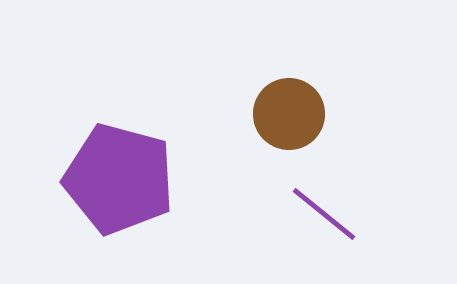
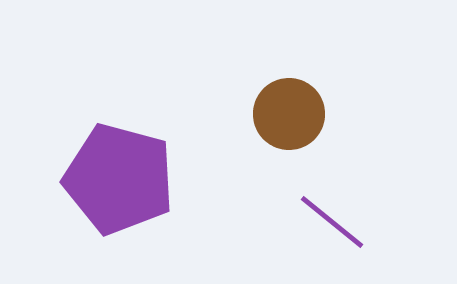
purple line: moved 8 px right, 8 px down
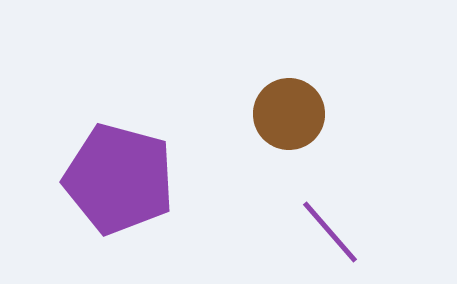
purple line: moved 2 px left, 10 px down; rotated 10 degrees clockwise
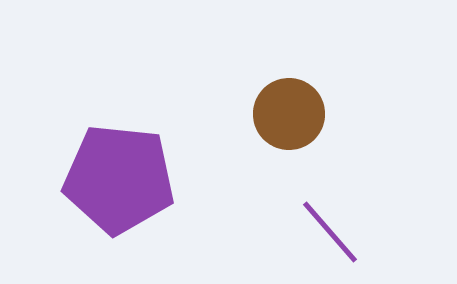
purple pentagon: rotated 9 degrees counterclockwise
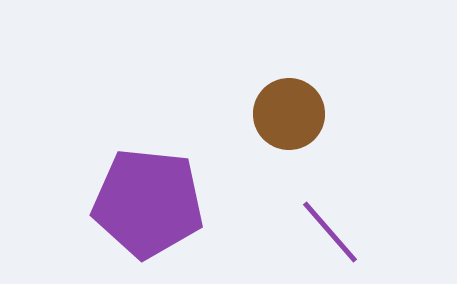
purple pentagon: moved 29 px right, 24 px down
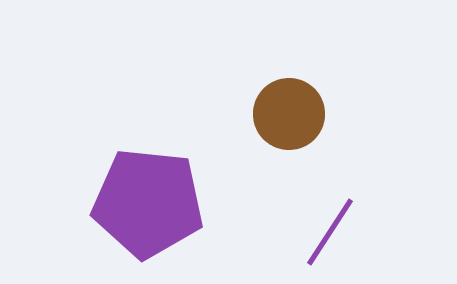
purple line: rotated 74 degrees clockwise
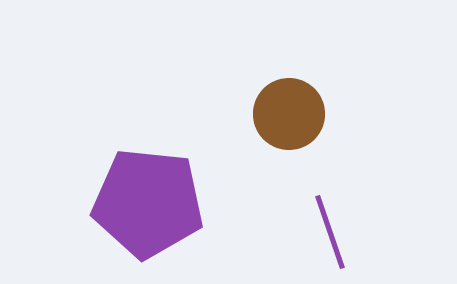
purple line: rotated 52 degrees counterclockwise
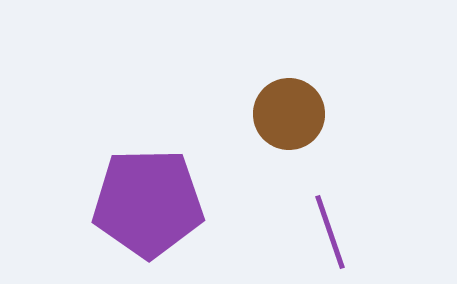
purple pentagon: rotated 7 degrees counterclockwise
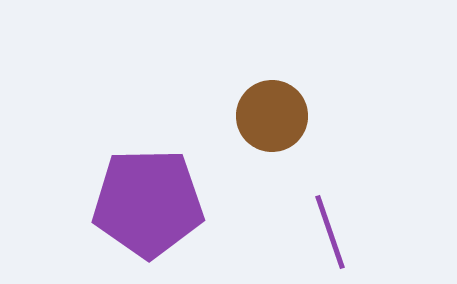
brown circle: moved 17 px left, 2 px down
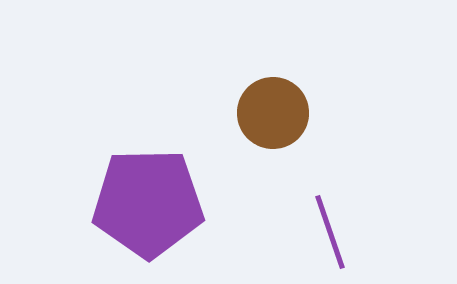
brown circle: moved 1 px right, 3 px up
